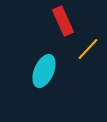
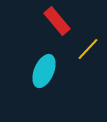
red rectangle: moved 6 px left; rotated 16 degrees counterclockwise
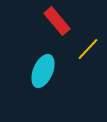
cyan ellipse: moved 1 px left
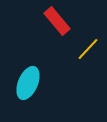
cyan ellipse: moved 15 px left, 12 px down
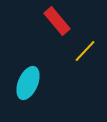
yellow line: moved 3 px left, 2 px down
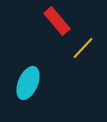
yellow line: moved 2 px left, 3 px up
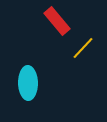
cyan ellipse: rotated 24 degrees counterclockwise
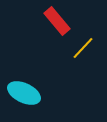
cyan ellipse: moved 4 px left, 10 px down; rotated 64 degrees counterclockwise
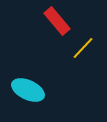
cyan ellipse: moved 4 px right, 3 px up
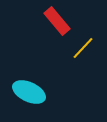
cyan ellipse: moved 1 px right, 2 px down
